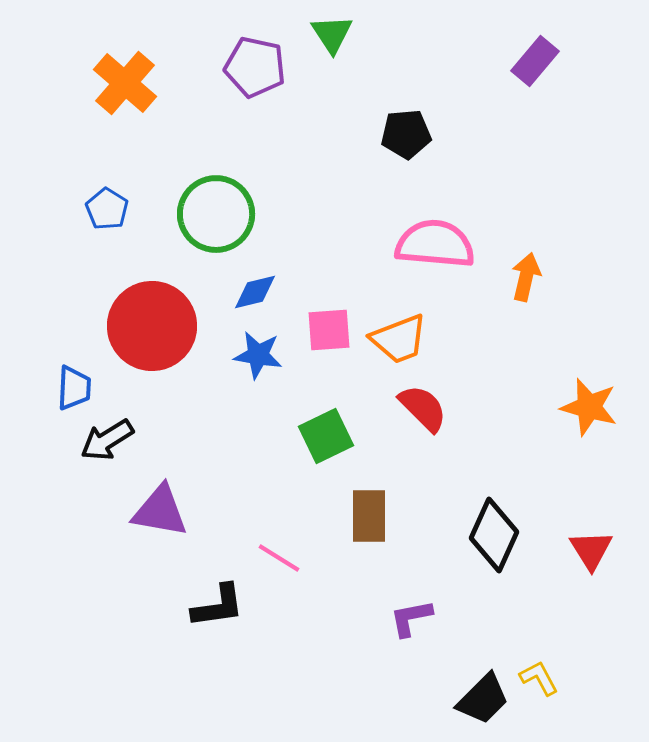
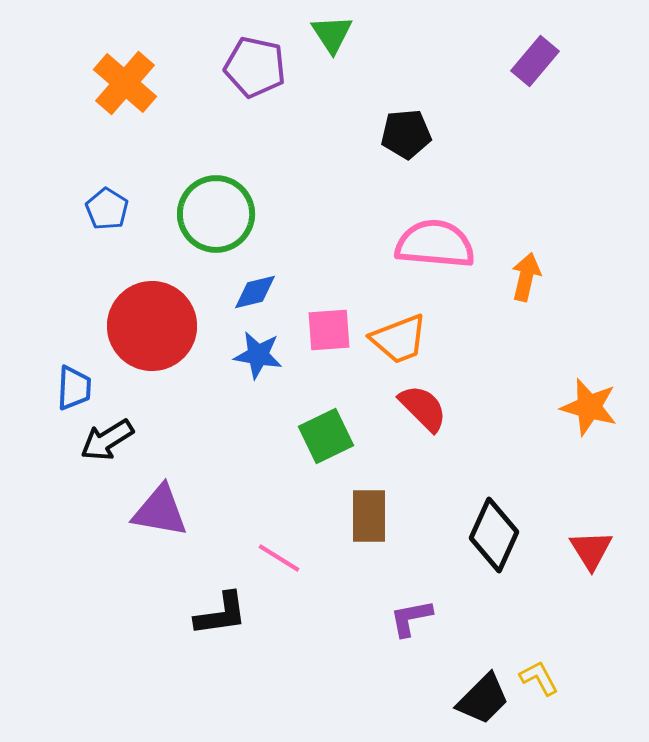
black L-shape: moved 3 px right, 8 px down
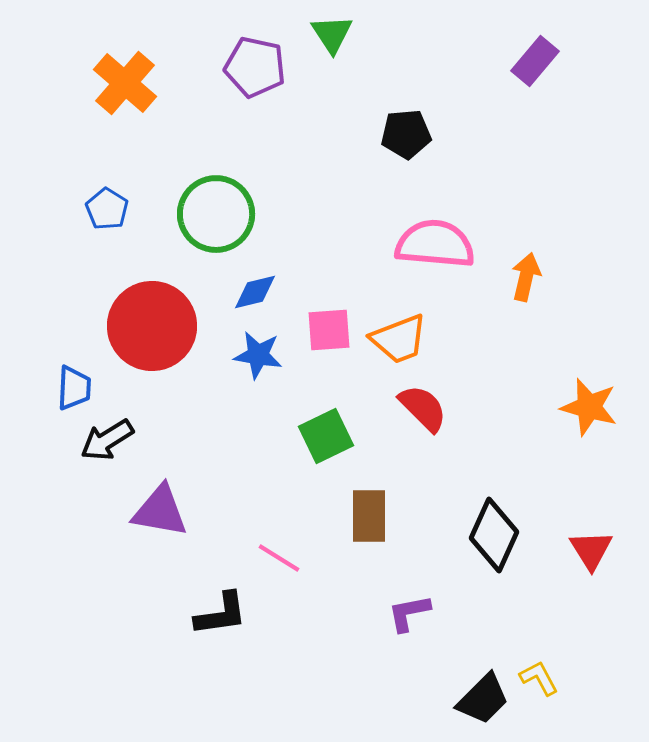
purple L-shape: moved 2 px left, 5 px up
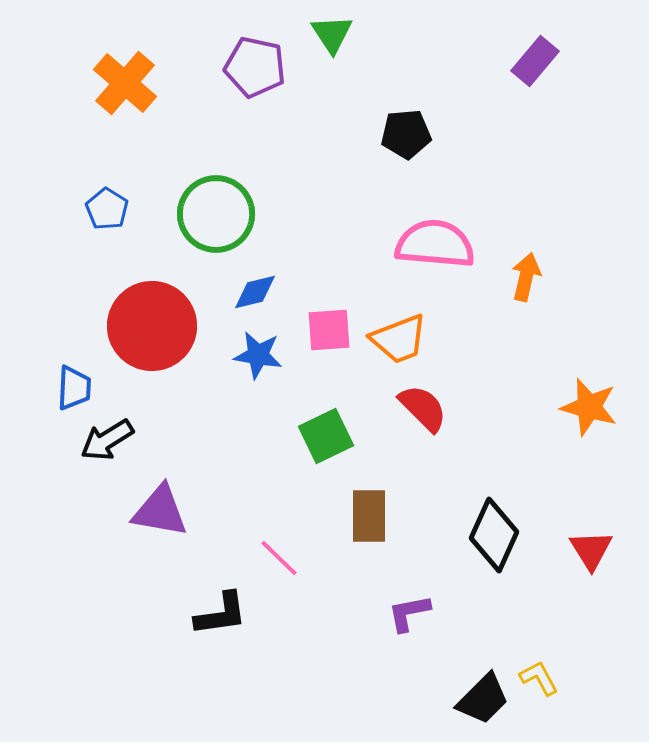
pink line: rotated 12 degrees clockwise
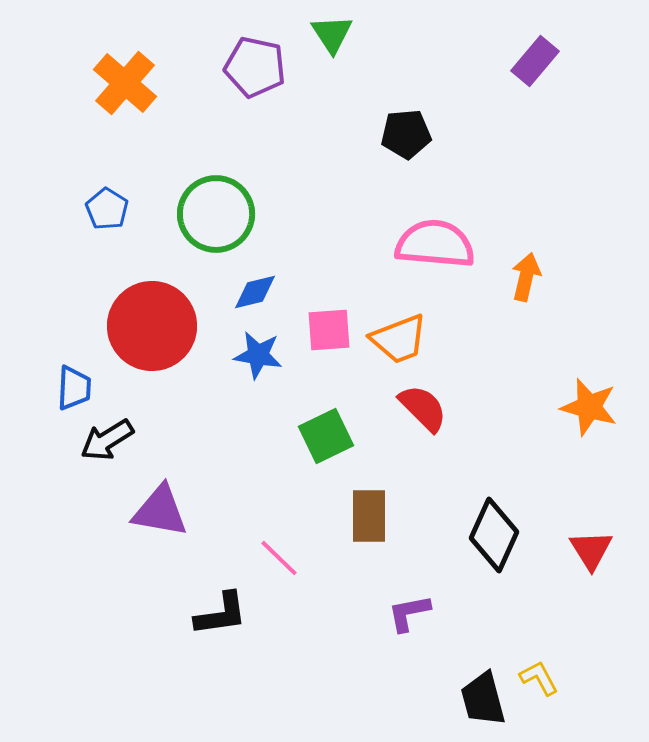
black trapezoid: rotated 120 degrees clockwise
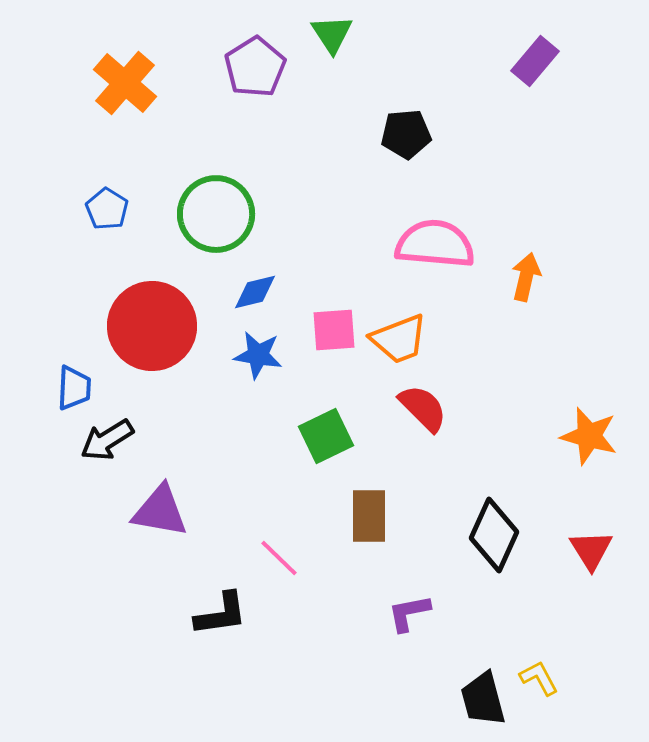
purple pentagon: rotated 28 degrees clockwise
pink square: moved 5 px right
orange star: moved 29 px down
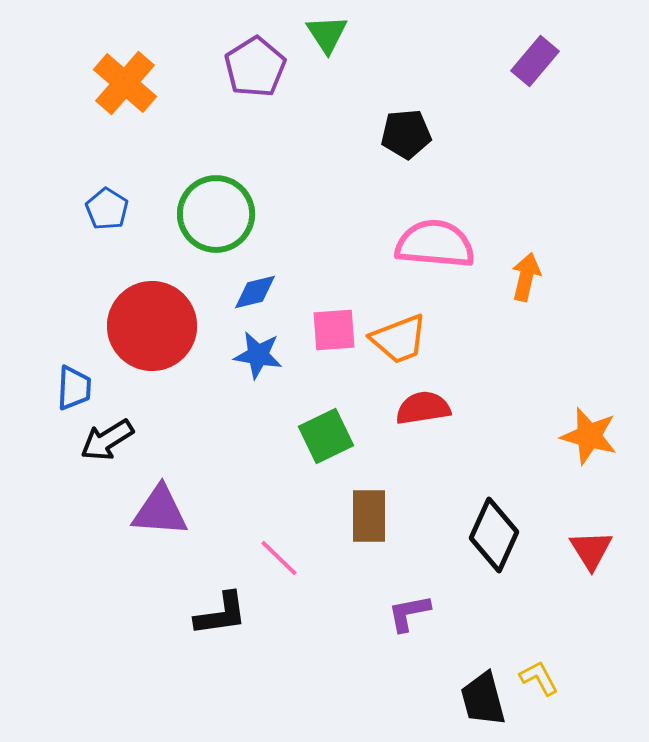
green triangle: moved 5 px left
red semicircle: rotated 54 degrees counterclockwise
purple triangle: rotated 6 degrees counterclockwise
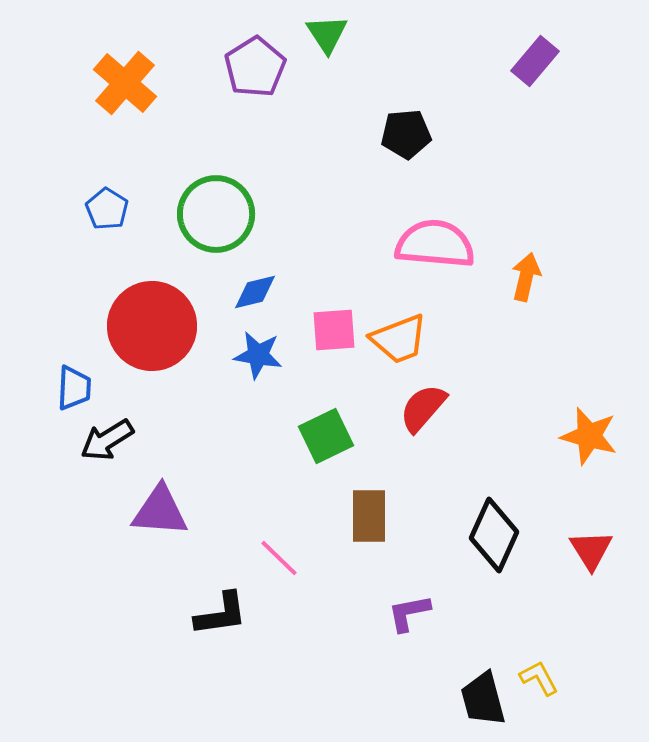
red semicircle: rotated 40 degrees counterclockwise
